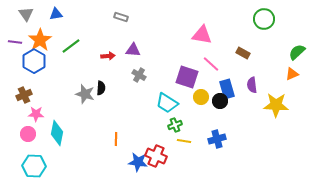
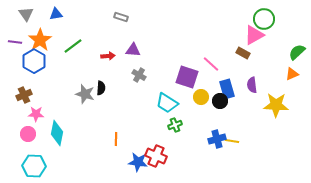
pink triangle: moved 52 px right; rotated 40 degrees counterclockwise
green line: moved 2 px right
yellow line: moved 48 px right
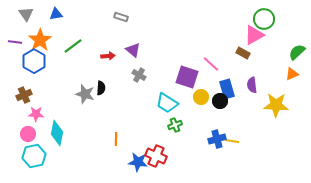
purple triangle: rotated 35 degrees clockwise
cyan hexagon: moved 10 px up; rotated 15 degrees counterclockwise
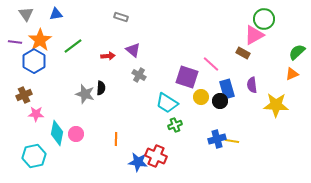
pink circle: moved 48 px right
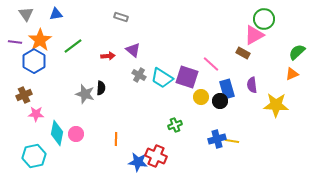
cyan trapezoid: moved 5 px left, 25 px up
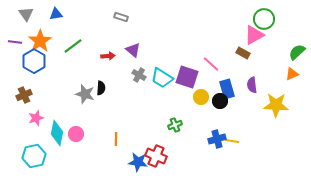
orange star: moved 1 px down
pink star: moved 4 px down; rotated 21 degrees counterclockwise
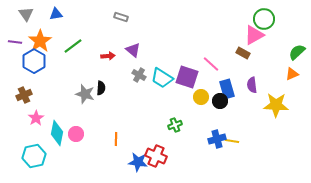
pink star: rotated 14 degrees counterclockwise
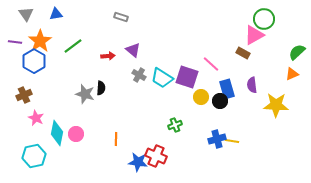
pink star: rotated 14 degrees counterclockwise
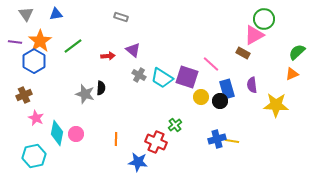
green cross: rotated 16 degrees counterclockwise
red cross: moved 14 px up
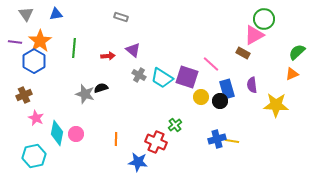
green line: moved 1 px right, 2 px down; rotated 48 degrees counterclockwise
black semicircle: rotated 112 degrees counterclockwise
